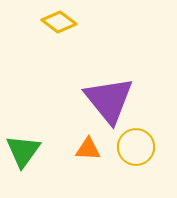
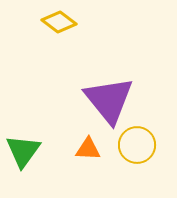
yellow circle: moved 1 px right, 2 px up
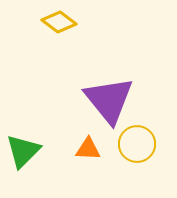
yellow circle: moved 1 px up
green triangle: rotated 9 degrees clockwise
